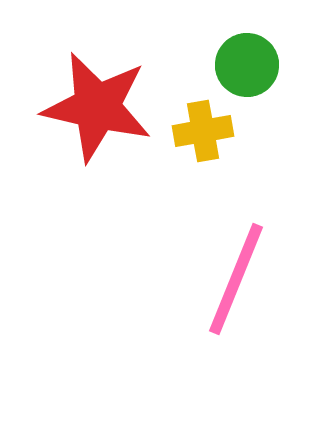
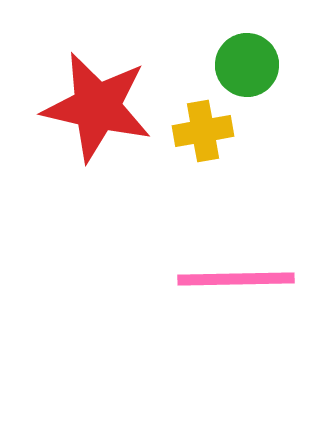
pink line: rotated 67 degrees clockwise
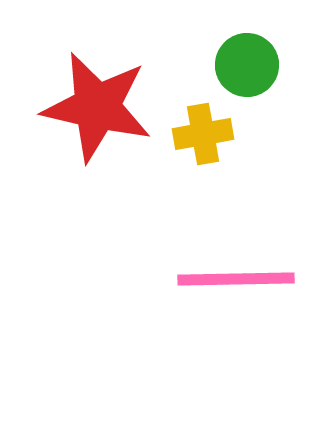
yellow cross: moved 3 px down
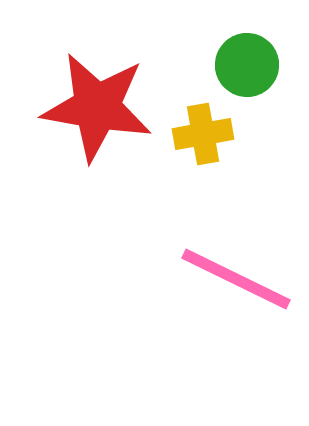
red star: rotated 3 degrees counterclockwise
pink line: rotated 27 degrees clockwise
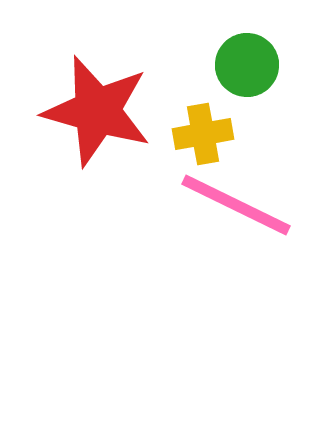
red star: moved 4 px down; rotated 6 degrees clockwise
pink line: moved 74 px up
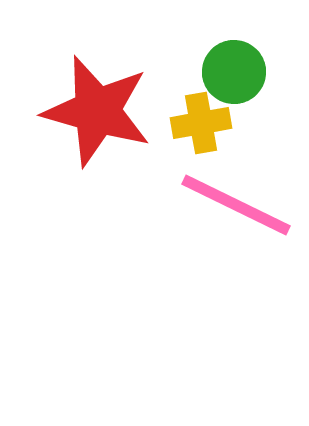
green circle: moved 13 px left, 7 px down
yellow cross: moved 2 px left, 11 px up
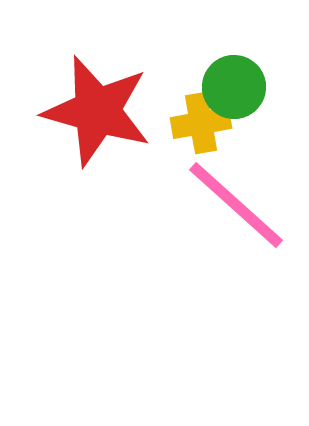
green circle: moved 15 px down
pink line: rotated 16 degrees clockwise
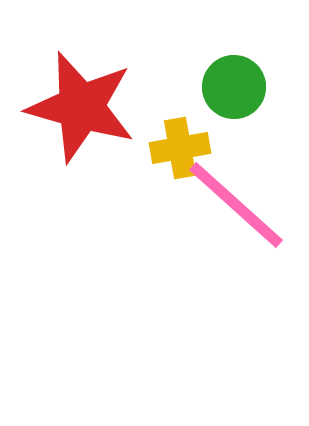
red star: moved 16 px left, 4 px up
yellow cross: moved 21 px left, 25 px down
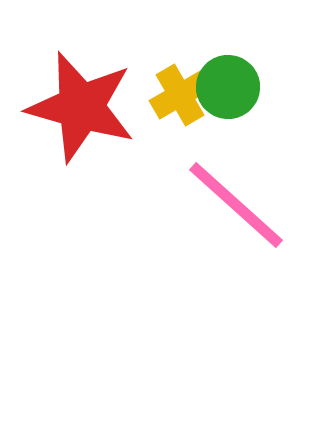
green circle: moved 6 px left
yellow cross: moved 53 px up; rotated 20 degrees counterclockwise
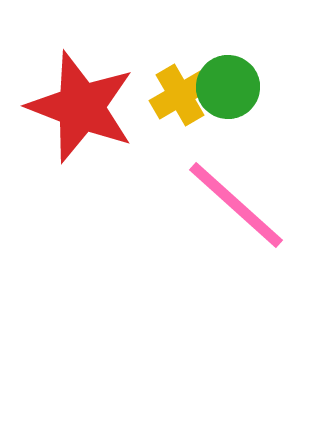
red star: rotated 5 degrees clockwise
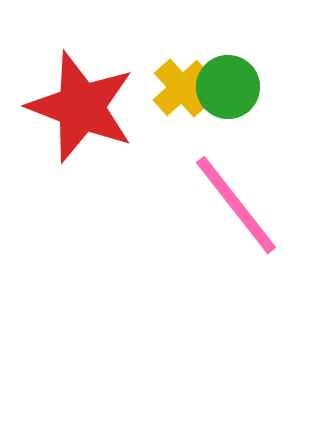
yellow cross: moved 2 px right, 7 px up; rotated 12 degrees counterclockwise
pink line: rotated 10 degrees clockwise
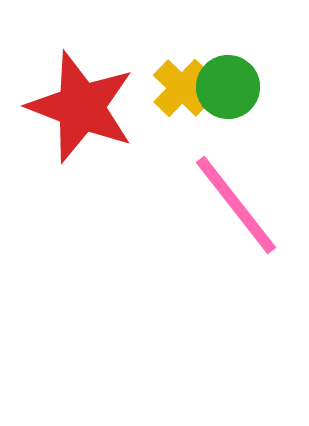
yellow cross: rotated 4 degrees counterclockwise
